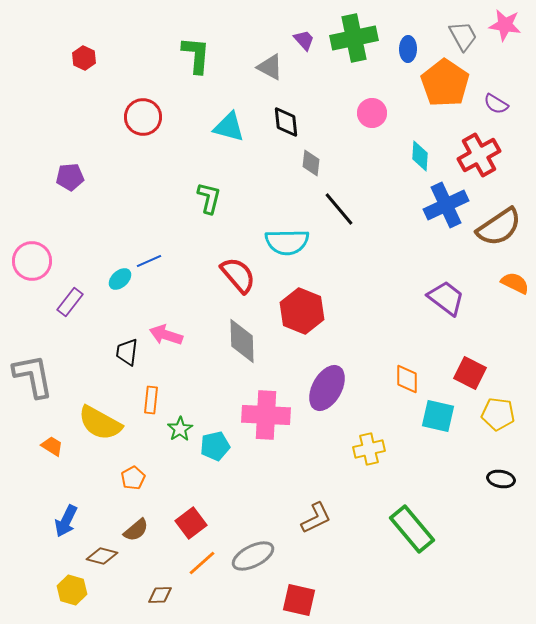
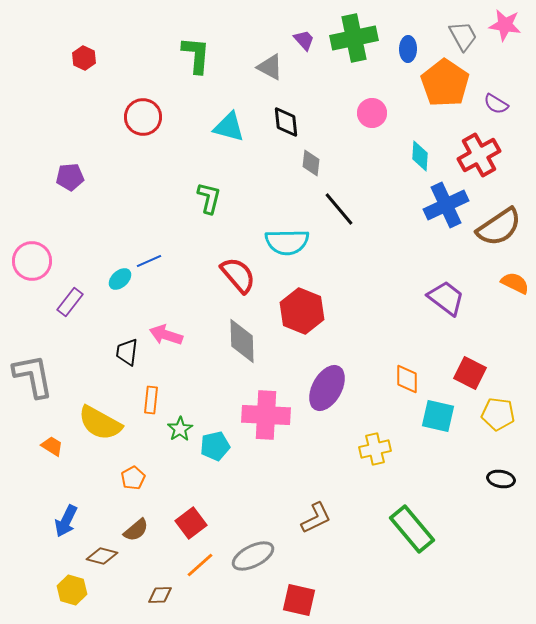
yellow cross at (369, 449): moved 6 px right
orange line at (202, 563): moved 2 px left, 2 px down
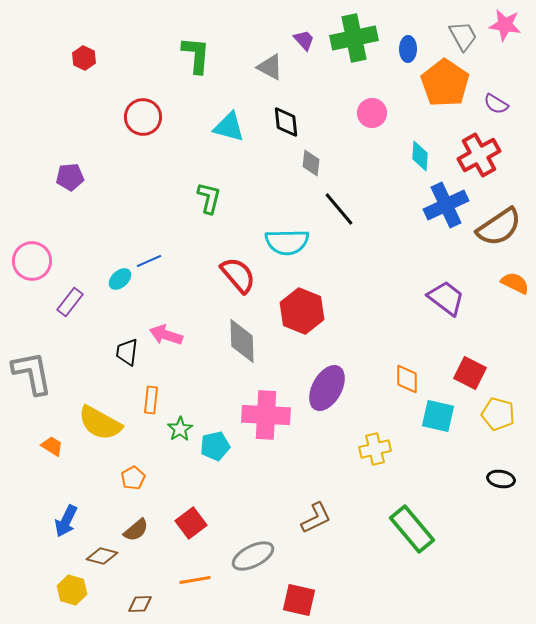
gray L-shape at (33, 376): moved 1 px left, 3 px up
yellow pentagon at (498, 414): rotated 8 degrees clockwise
orange line at (200, 565): moved 5 px left, 15 px down; rotated 32 degrees clockwise
brown diamond at (160, 595): moved 20 px left, 9 px down
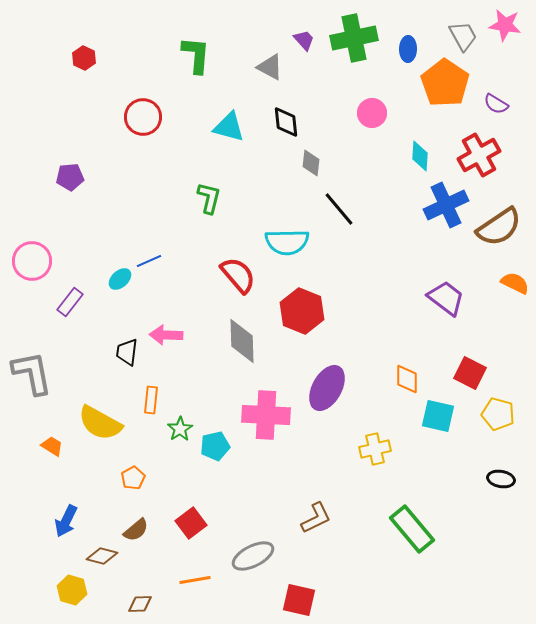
pink arrow at (166, 335): rotated 16 degrees counterclockwise
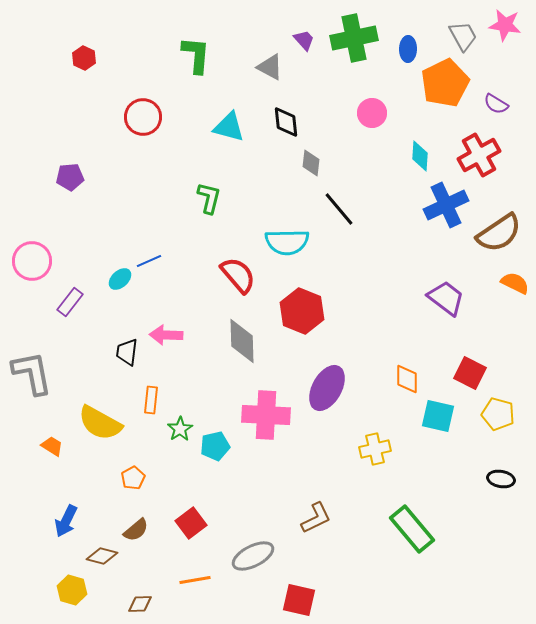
orange pentagon at (445, 83): rotated 12 degrees clockwise
brown semicircle at (499, 227): moved 6 px down
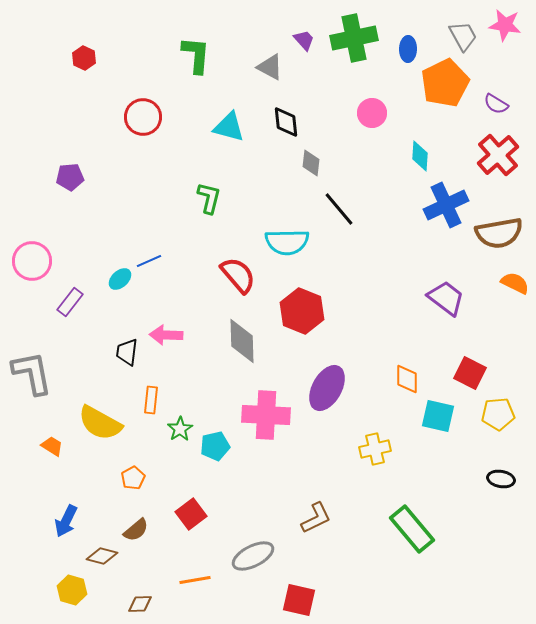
red cross at (479, 155): moved 19 px right; rotated 12 degrees counterclockwise
brown semicircle at (499, 233): rotated 24 degrees clockwise
yellow pentagon at (498, 414): rotated 20 degrees counterclockwise
red square at (191, 523): moved 9 px up
